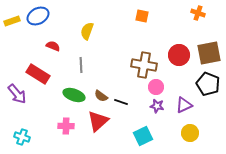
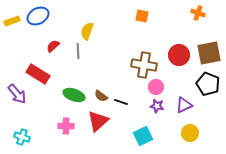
red semicircle: rotated 64 degrees counterclockwise
gray line: moved 3 px left, 14 px up
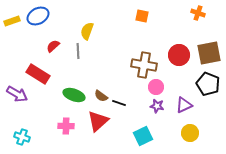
purple arrow: rotated 20 degrees counterclockwise
black line: moved 2 px left, 1 px down
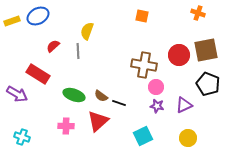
brown square: moved 3 px left, 3 px up
yellow circle: moved 2 px left, 5 px down
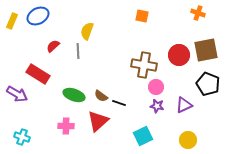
yellow rectangle: rotated 49 degrees counterclockwise
yellow circle: moved 2 px down
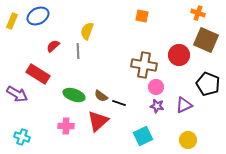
brown square: moved 10 px up; rotated 35 degrees clockwise
